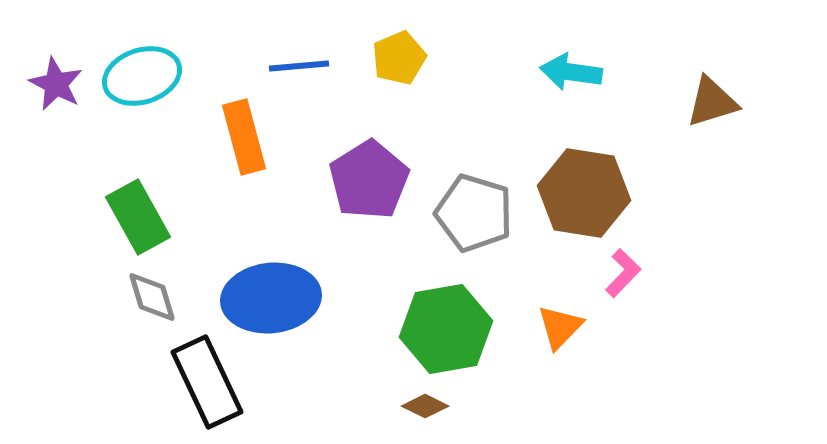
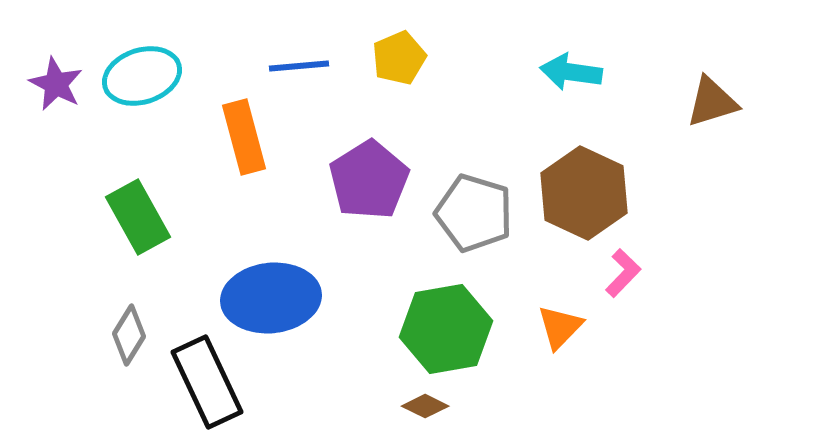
brown hexagon: rotated 16 degrees clockwise
gray diamond: moved 23 px left, 38 px down; rotated 48 degrees clockwise
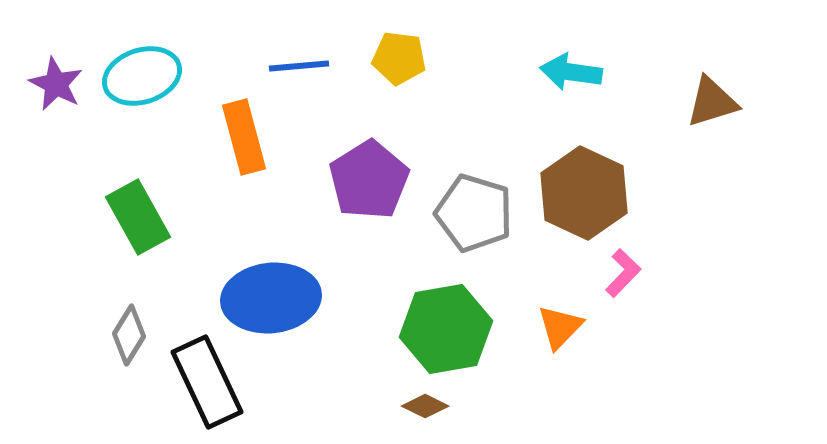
yellow pentagon: rotated 30 degrees clockwise
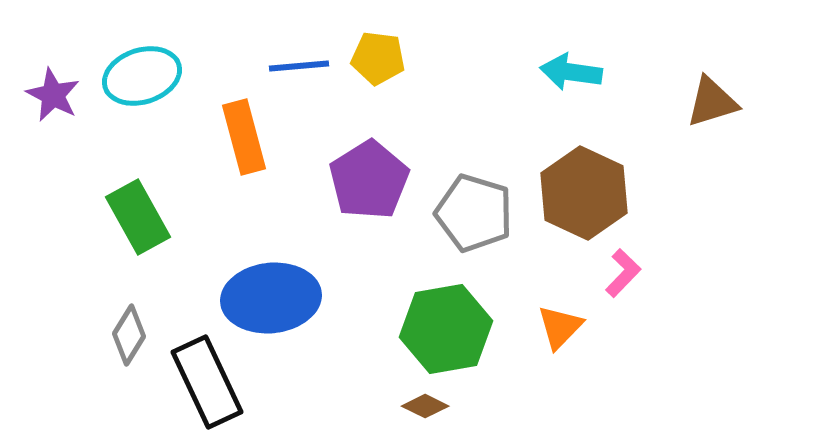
yellow pentagon: moved 21 px left
purple star: moved 3 px left, 11 px down
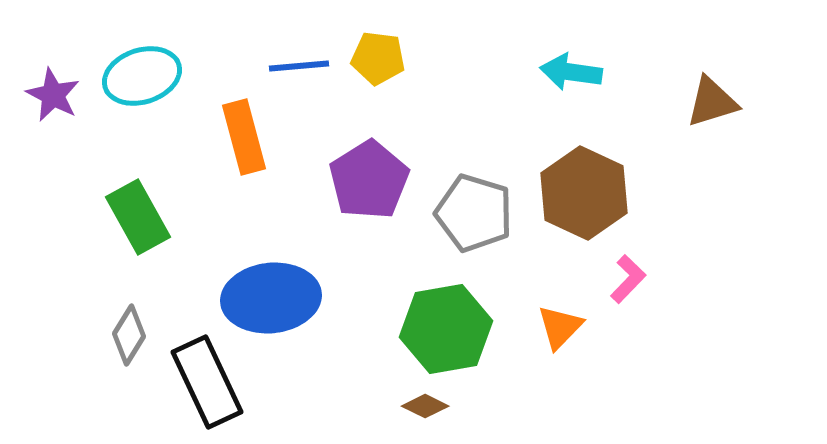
pink L-shape: moved 5 px right, 6 px down
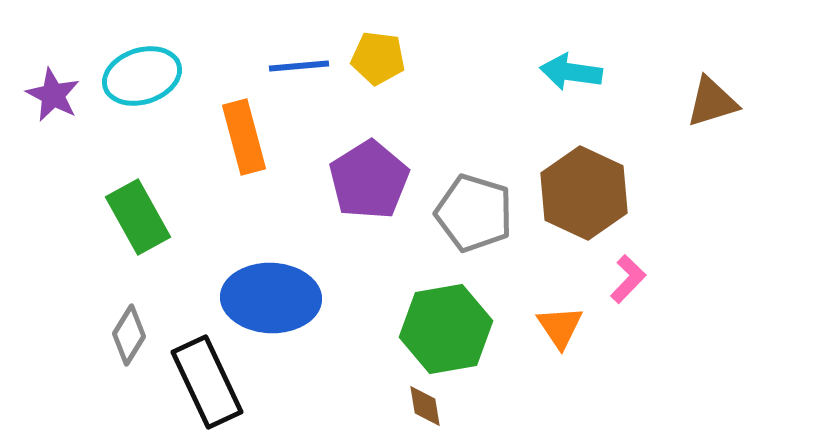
blue ellipse: rotated 8 degrees clockwise
orange triangle: rotated 18 degrees counterclockwise
brown diamond: rotated 54 degrees clockwise
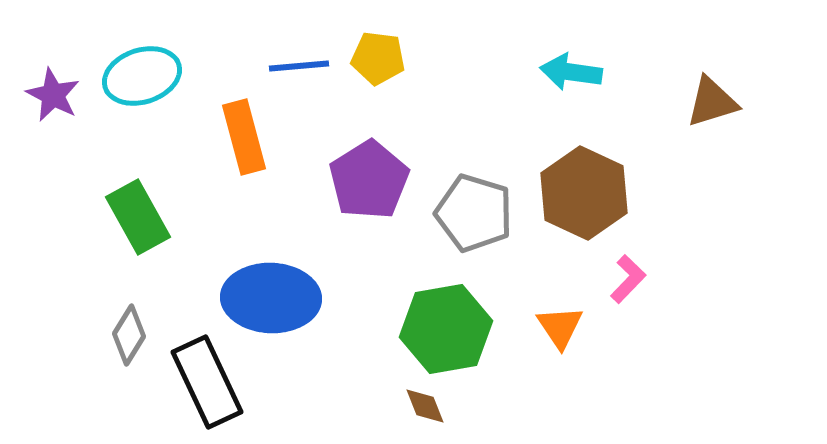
brown diamond: rotated 12 degrees counterclockwise
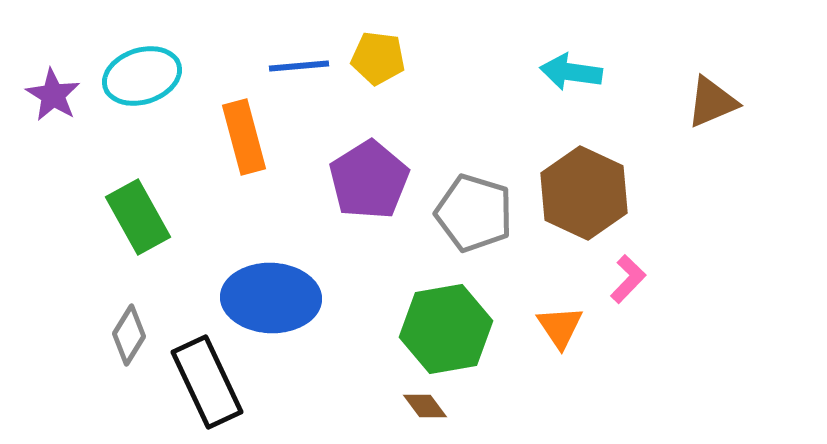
purple star: rotated 4 degrees clockwise
brown triangle: rotated 6 degrees counterclockwise
brown diamond: rotated 15 degrees counterclockwise
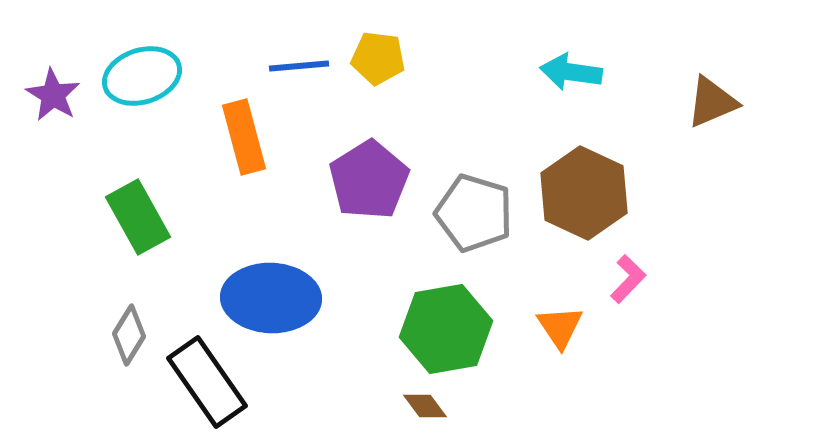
black rectangle: rotated 10 degrees counterclockwise
